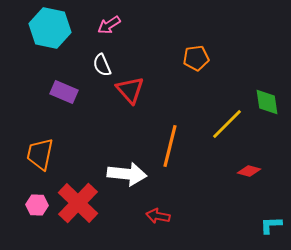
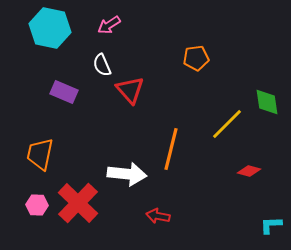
orange line: moved 1 px right, 3 px down
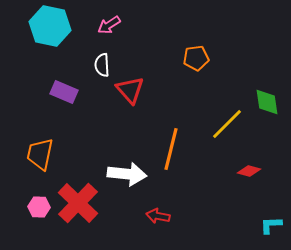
cyan hexagon: moved 2 px up
white semicircle: rotated 20 degrees clockwise
pink hexagon: moved 2 px right, 2 px down
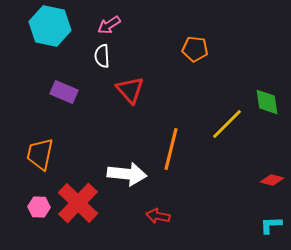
orange pentagon: moved 1 px left, 9 px up; rotated 15 degrees clockwise
white semicircle: moved 9 px up
red diamond: moved 23 px right, 9 px down
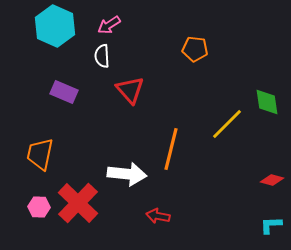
cyan hexagon: moved 5 px right; rotated 12 degrees clockwise
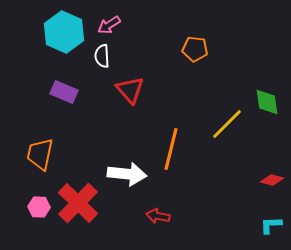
cyan hexagon: moved 9 px right, 6 px down
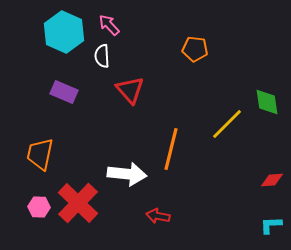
pink arrow: rotated 80 degrees clockwise
red diamond: rotated 20 degrees counterclockwise
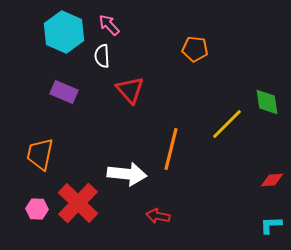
pink hexagon: moved 2 px left, 2 px down
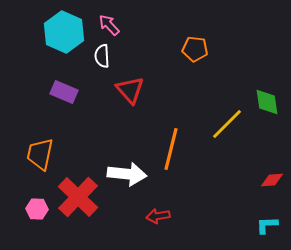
red cross: moved 6 px up
red arrow: rotated 20 degrees counterclockwise
cyan L-shape: moved 4 px left
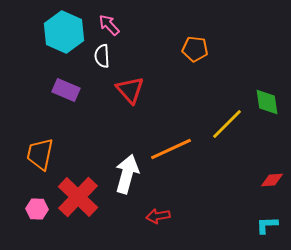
purple rectangle: moved 2 px right, 2 px up
orange line: rotated 51 degrees clockwise
white arrow: rotated 81 degrees counterclockwise
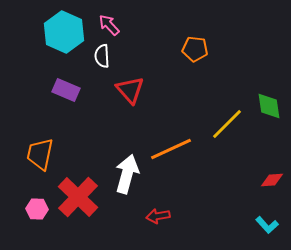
green diamond: moved 2 px right, 4 px down
cyan L-shape: rotated 130 degrees counterclockwise
